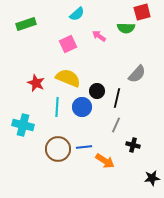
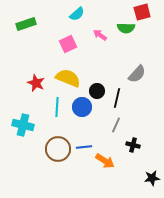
pink arrow: moved 1 px right, 1 px up
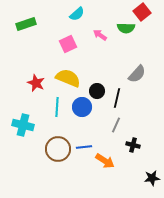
red square: rotated 24 degrees counterclockwise
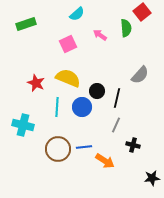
green semicircle: rotated 96 degrees counterclockwise
gray semicircle: moved 3 px right, 1 px down
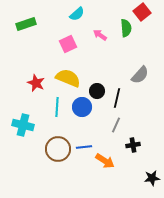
black cross: rotated 24 degrees counterclockwise
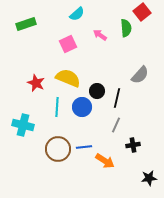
black star: moved 3 px left
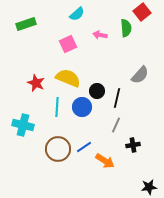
pink arrow: rotated 24 degrees counterclockwise
blue line: rotated 28 degrees counterclockwise
black star: moved 9 px down
